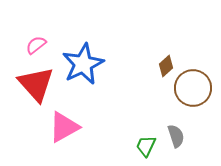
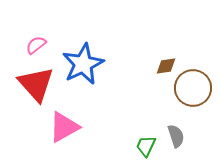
brown diamond: rotated 35 degrees clockwise
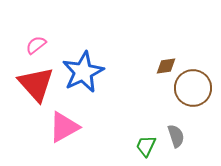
blue star: moved 8 px down
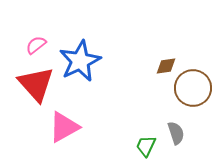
blue star: moved 3 px left, 11 px up
gray semicircle: moved 3 px up
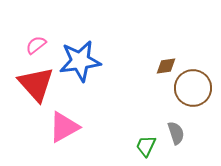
blue star: rotated 18 degrees clockwise
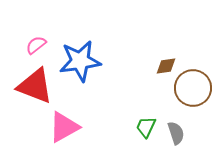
red triangle: moved 1 px left, 2 px down; rotated 27 degrees counterclockwise
green trapezoid: moved 19 px up
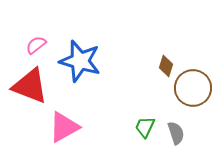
blue star: rotated 24 degrees clockwise
brown diamond: rotated 65 degrees counterclockwise
red triangle: moved 5 px left
green trapezoid: moved 1 px left
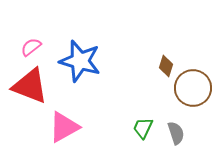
pink semicircle: moved 5 px left, 2 px down
green trapezoid: moved 2 px left, 1 px down
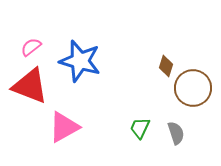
green trapezoid: moved 3 px left
